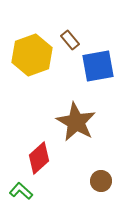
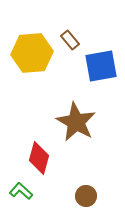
yellow hexagon: moved 2 px up; rotated 15 degrees clockwise
blue square: moved 3 px right
red diamond: rotated 32 degrees counterclockwise
brown circle: moved 15 px left, 15 px down
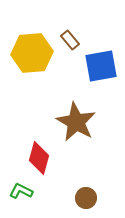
green L-shape: rotated 15 degrees counterclockwise
brown circle: moved 2 px down
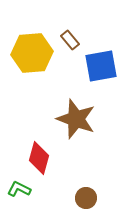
brown star: moved 3 px up; rotated 9 degrees counterclockwise
green L-shape: moved 2 px left, 2 px up
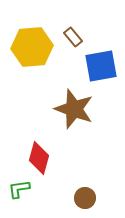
brown rectangle: moved 3 px right, 3 px up
yellow hexagon: moved 6 px up
brown star: moved 2 px left, 10 px up
green L-shape: rotated 35 degrees counterclockwise
brown circle: moved 1 px left
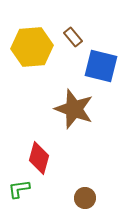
blue square: rotated 24 degrees clockwise
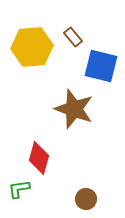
brown circle: moved 1 px right, 1 px down
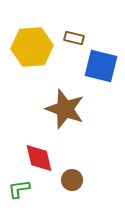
brown rectangle: moved 1 px right, 1 px down; rotated 36 degrees counterclockwise
brown star: moved 9 px left
red diamond: rotated 28 degrees counterclockwise
brown circle: moved 14 px left, 19 px up
